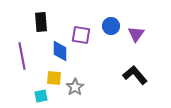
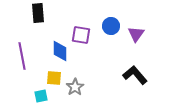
black rectangle: moved 3 px left, 9 px up
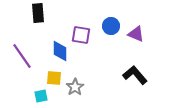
purple triangle: rotated 42 degrees counterclockwise
purple line: rotated 24 degrees counterclockwise
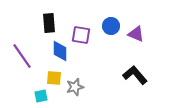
black rectangle: moved 11 px right, 10 px down
gray star: rotated 18 degrees clockwise
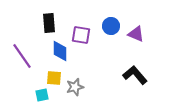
cyan square: moved 1 px right, 1 px up
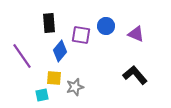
blue circle: moved 5 px left
blue diamond: rotated 40 degrees clockwise
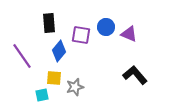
blue circle: moved 1 px down
purple triangle: moved 7 px left
blue diamond: moved 1 px left
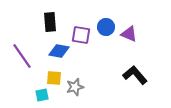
black rectangle: moved 1 px right, 1 px up
blue diamond: rotated 60 degrees clockwise
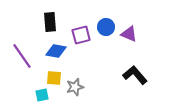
purple square: rotated 24 degrees counterclockwise
blue diamond: moved 3 px left
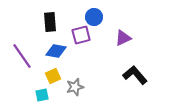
blue circle: moved 12 px left, 10 px up
purple triangle: moved 6 px left, 4 px down; rotated 48 degrees counterclockwise
yellow square: moved 1 px left, 2 px up; rotated 28 degrees counterclockwise
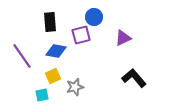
black L-shape: moved 1 px left, 3 px down
